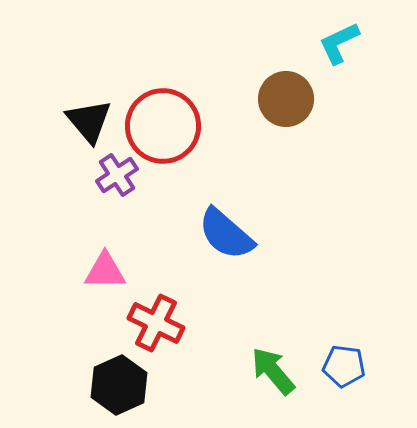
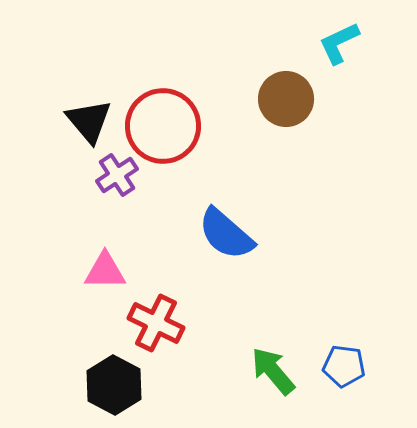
black hexagon: moved 5 px left; rotated 8 degrees counterclockwise
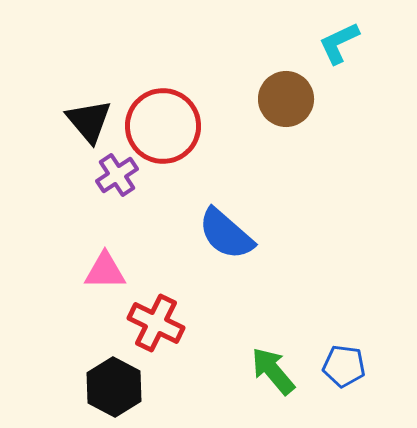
black hexagon: moved 2 px down
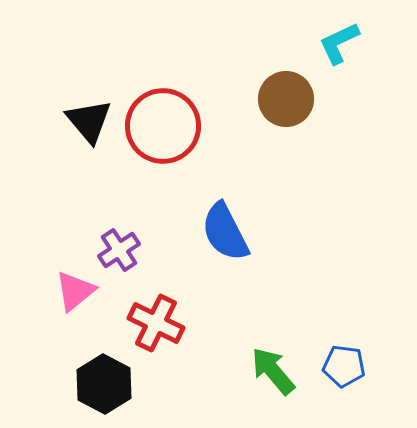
purple cross: moved 2 px right, 75 px down
blue semicircle: moved 1 px left, 2 px up; rotated 22 degrees clockwise
pink triangle: moved 30 px left, 20 px down; rotated 39 degrees counterclockwise
black hexagon: moved 10 px left, 3 px up
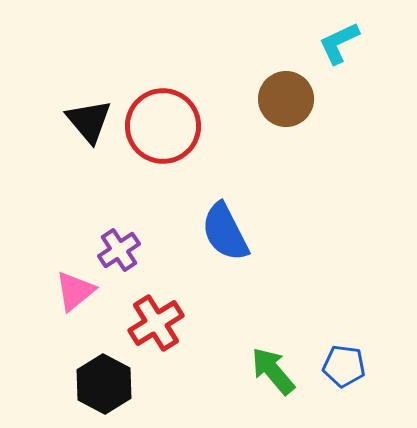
red cross: rotated 32 degrees clockwise
